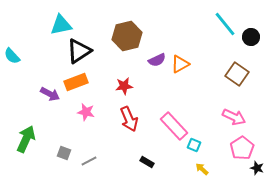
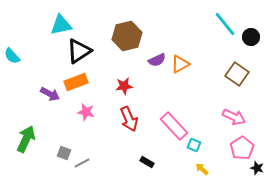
gray line: moved 7 px left, 2 px down
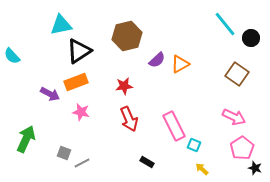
black circle: moved 1 px down
purple semicircle: rotated 18 degrees counterclockwise
pink star: moved 5 px left
pink rectangle: rotated 16 degrees clockwise
black star: moved 2 px left
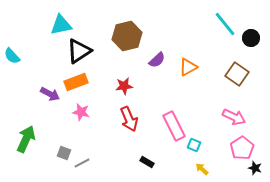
orange triangle: moved 8 px right, 3 px down
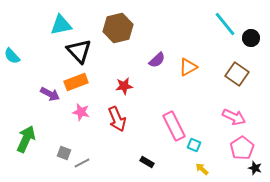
brown hexagon: moved 9 px left, 8 px up
black triangle: rotated 40 degrees counterclockwise
red arrow: moved 12 px left
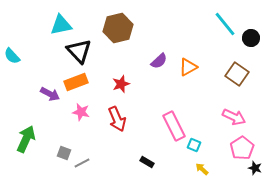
purple semicircle: moved 2 px right, 1 px down
red star: moved 3 px left, 2 px up; rotated 12 degrees counterclockwise
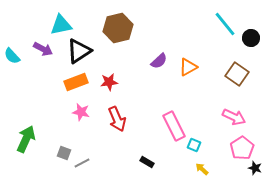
black triangle: rotated 40 degrees clockwise
red star: moved 12 px left, 2 px up; rotated 12 degrees clockwise
purple arrow: moved 7 px left, 45 px up
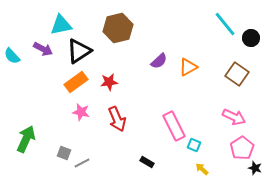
orange rectangle: rotated 15 degrees counterclockwise
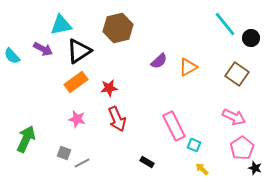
red star: moved 6 px down
pink star: moved 4 px left, 7 px down
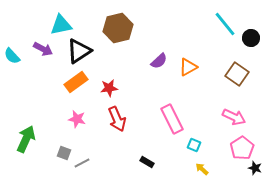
pink rectangle: moved 2 px left, 7 px up
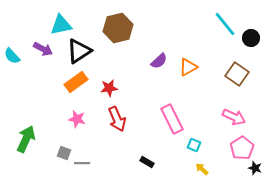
gray line: rotated 28 degrees clockwise
